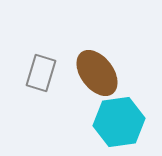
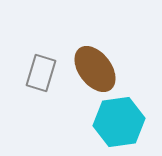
brown ellipse: moved 2 px left, 4 px up
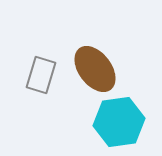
gray rectangle: moved 2 px down
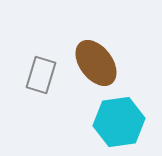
brown ellipse: moved 1 px right, 6 px up
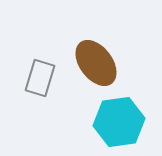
gray rectangle: moved 1 px left, 3 px down
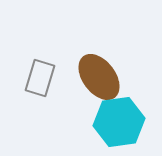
brown ellipse: moved 3 px right, 14 px down
